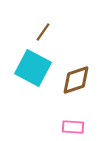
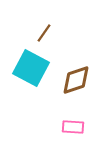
brown line: moved 1 px right, 1 px down
cyan square: moved 2 px left
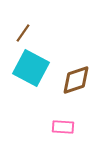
brown line: moved 21 px left
pink rectangle: moved 10 px left
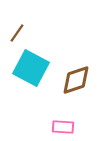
brown line: moved 6 px left
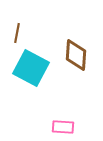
brown line: rotated 24 degrees counterclockwise
brown diamond: moved 25 px up; rotated 68 degrees counterclockwise
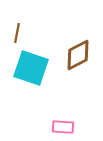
brown diamond: moved 2 px right; rotated 60 degrees clockwise
cyan square: rotated 9 degrees counterclockwise
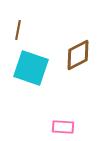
brown line: moved 1 px right, 3 px up
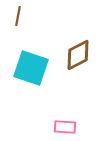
brown line: moved 14 px up
pink rectangle: moved 2 px right
